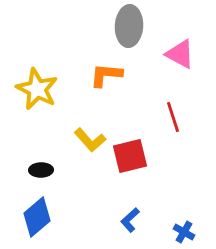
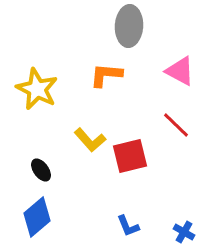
pink triangle: moved 17 px down
red line: moved 3 px right, 8 px down; rotated 28 degrees counterclockwise
black ellipse: rotated 55 degrees clockwise
blue L-shape: moved 2 px left, 6 px down; rotated 70 degrees counterclockwise
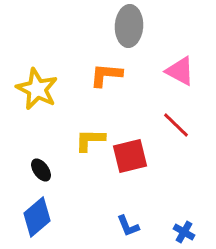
yellow L-shape: rotated 132 degrees clockwise
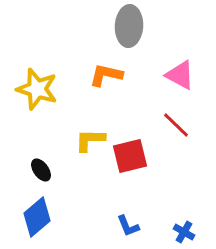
pink triangle: moved 4 px down
orange L-shape: rotated 8 degrees clockwise
yellow star: rotated 9 degrees counterclockwise
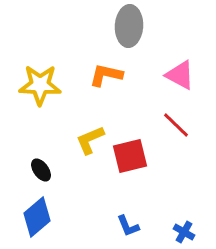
yellow star: moved 3 px right, 4 px up; rotated 15 degrees counterclockwise
yellow L-shape: rotated 24 degrees counterclockwise
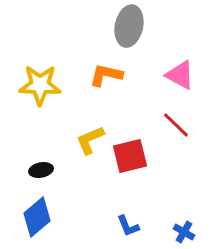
gray ellipse: rotated 9 degrees clockwise
black ellipse: rotated 65 degrees counterclockwise
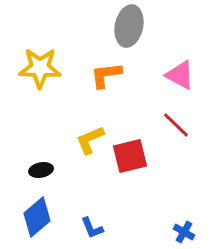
orange L-shape: rotated 20 degrees counterclockwise
yellow star: moved 17 px up
blue L-shape: moved 36 px left, 2 px down
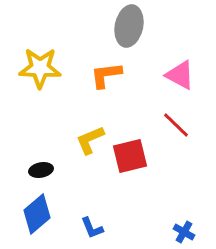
blue diamond: moved 3 px up
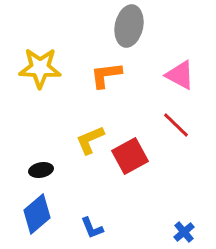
red square: rotated 15 degrees counterclockwise
blue cross: rotated 20 degrees clockwise
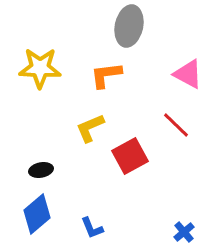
pink triangle: moved 8 px right, 1 px up
yellow L-shape: moved 12 px up
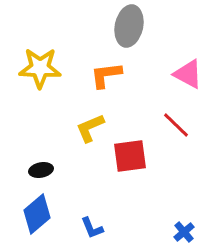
red square: rotated 21 degrees clockwise
